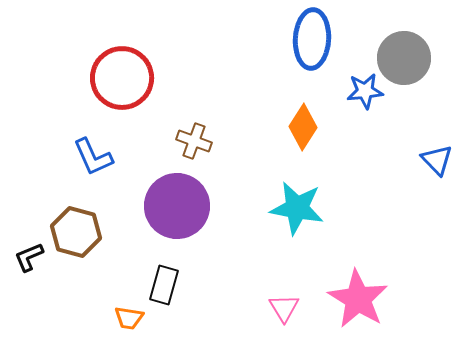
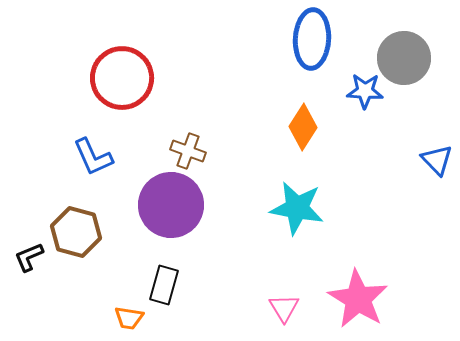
blue star: rotated 9 degrees clockwise
brown cross: moved 6 px left, 10 px down
purple circle: moved 6 px left, 1 px up
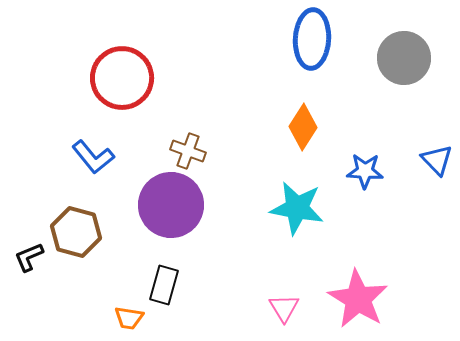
blue star: moved 80 px down
blue L-shape: rotated 15 degrees counterclockwise
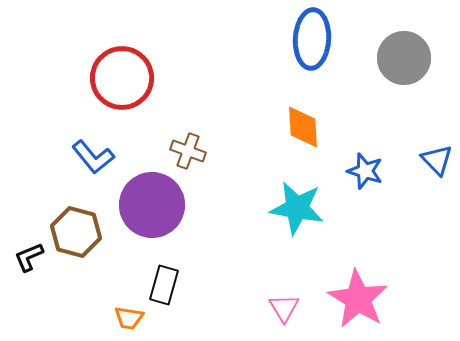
orange diamond: rotated 36 degrees counterclockwise
blue star: rotated 15 degrees clockwise
purple circle: moved 19 px left
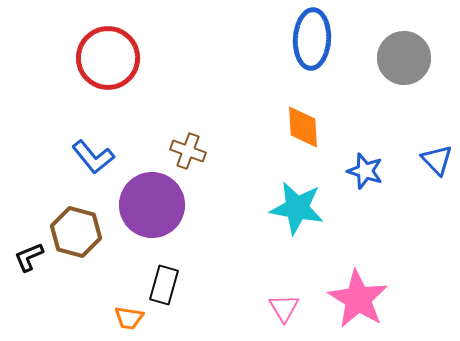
red circle: moved 14 px left, 20 px up
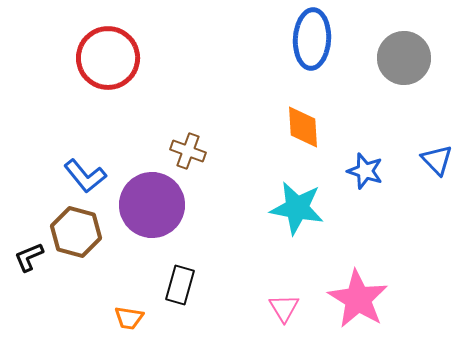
blue L-shape: moved 8 px left, 19 px down
black rectangle: moved 16 px right
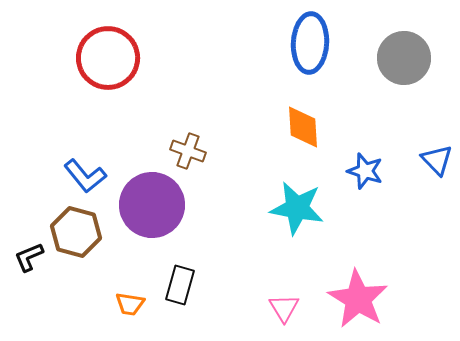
blue ellipse: moved 2 px left, 4 px down
orange trapezoid: moved 1 px right, 14 px up
